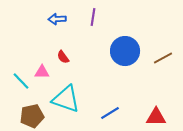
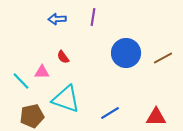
blue circle: moved 1 px right, 2 px down
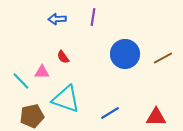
blue circle: moved 1 px left, 1 px down
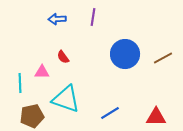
cyan line: moved 1 px left, 2 px down; rotated 42 degrees clockwise
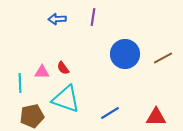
red semicircle: moved 11 px down
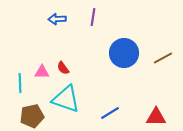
blue circle: moved 1 px left, 1 px up
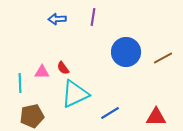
blue circle: moved 2 px right, 1 px up
cyan triangle: moved 9 px right, 5 px up; rotated 44 degrees counterclockwise
